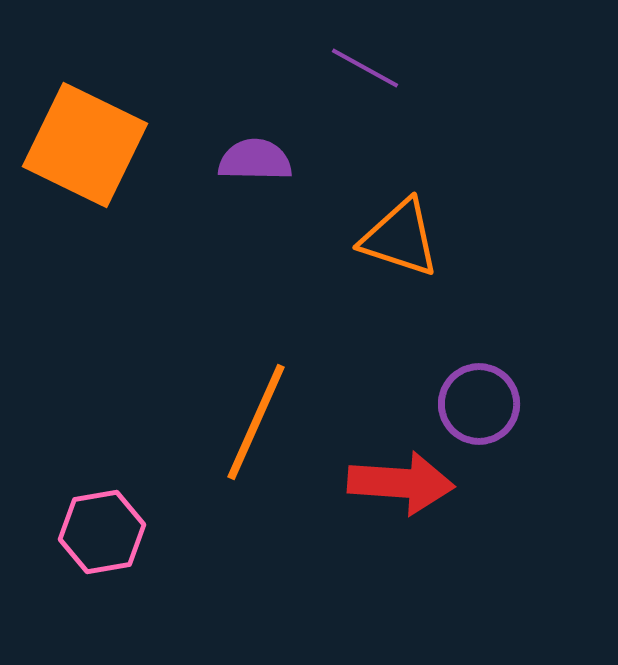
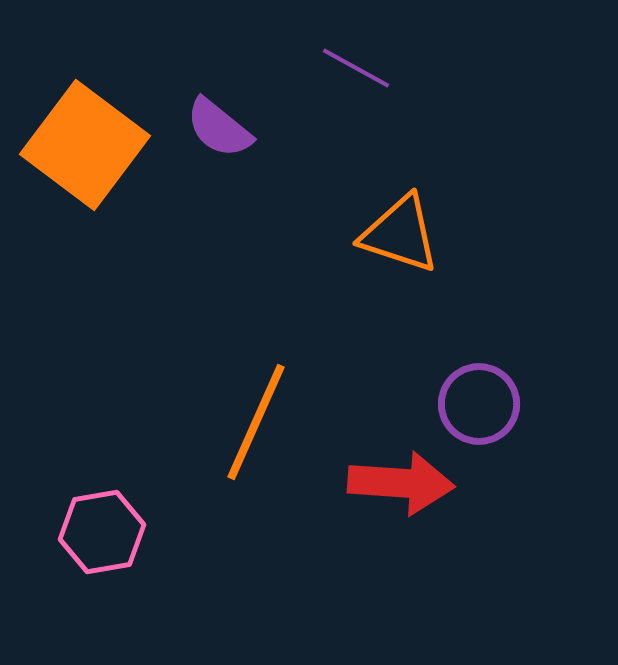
purple line: moved 9 px left
orange square: rotated 11 degrees clockwise
purple semicircle: moved 36 px left, 32 px up; rotated 142 degrees counterclockwise
orange triangle: moved 4 px up
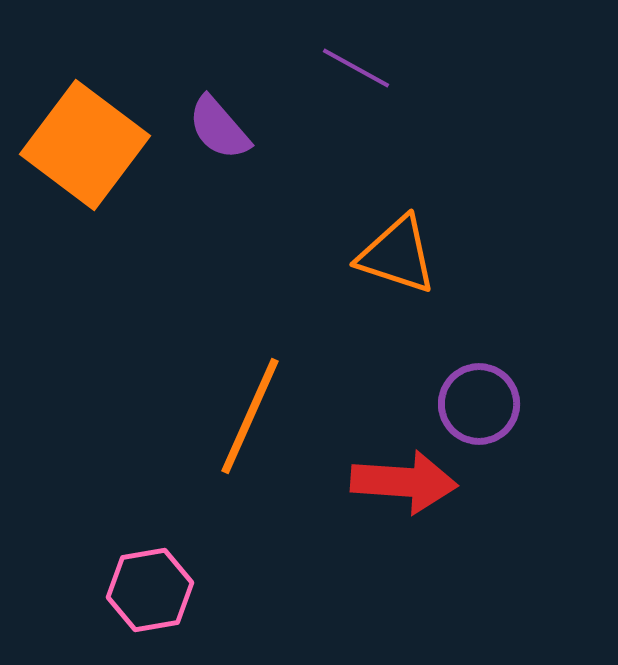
purple semicircle: rotated 10 degrees clockwise
orange triangle: moved 3 px left, 21 px down
orange line: moved 6 px left, 6 px up
red arrow: moved 3 px right, 1 px up
pink hexagon: moved 48 px right, 58 px down
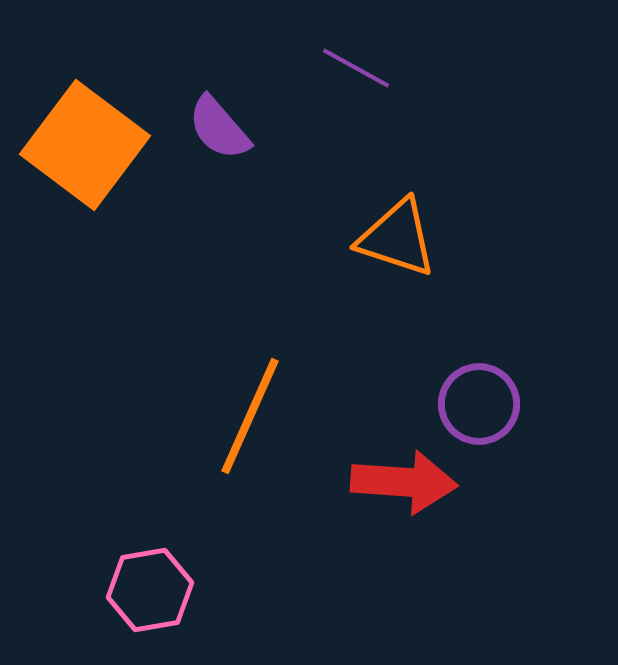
orange triangle: moved 17 px up
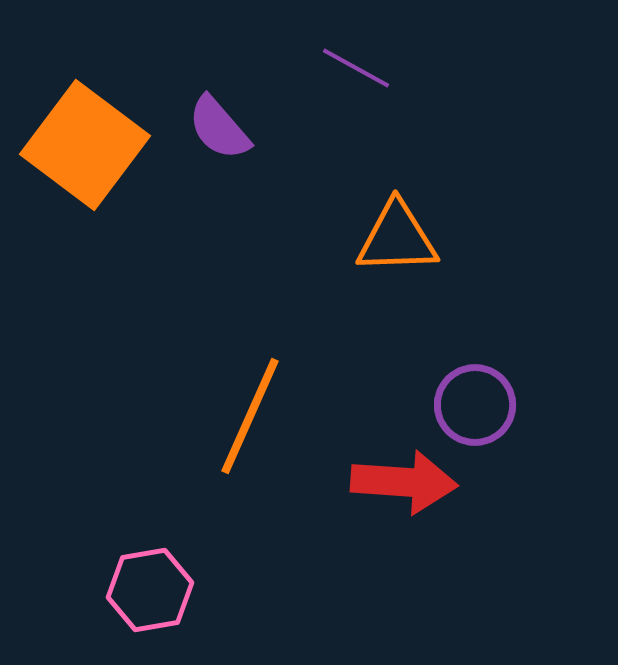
orange triangle: rotated 20 degrees counterclockwise
purple circle: moved 4 px left, 1 px down
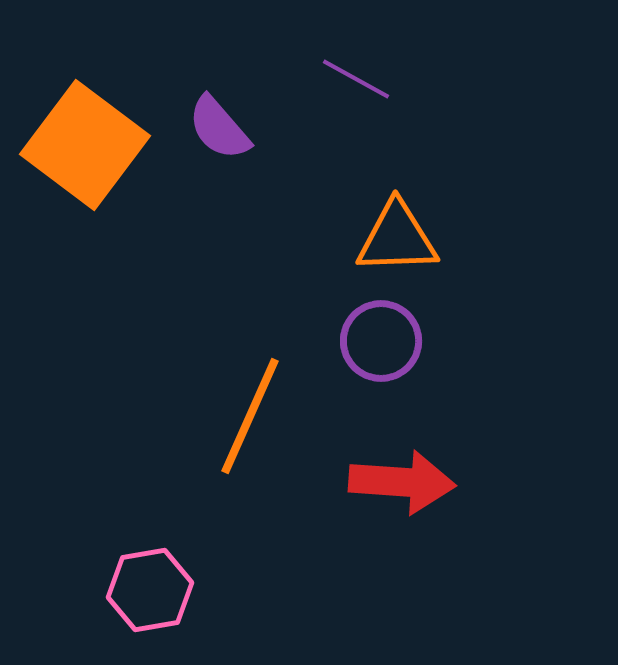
purple line: moved 11 px down
purple circle: moved 94 px left, 64 px up
red arrow: moved 2 px left
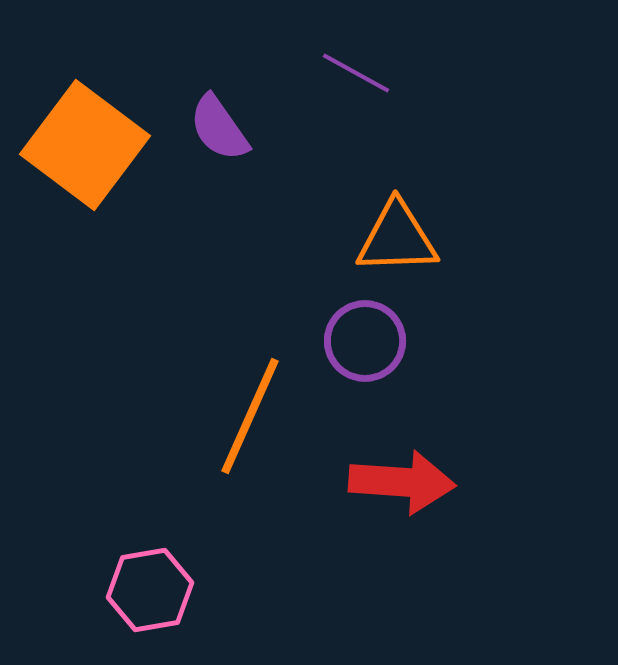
purple line: moved 6 px up
purple semicircle: rotated 6 degrees clockwise
purple circle: moved 16 px left
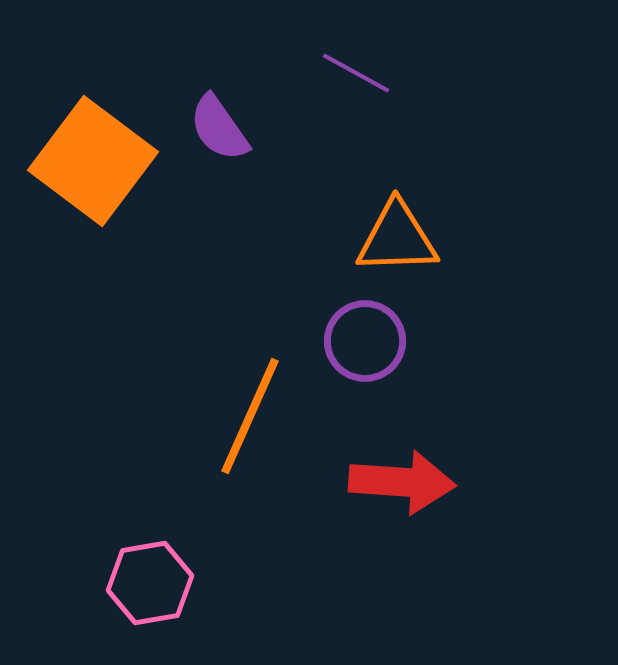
orange square: moved 8 px right, 16 px down
pink hexagon: moved 7 px up
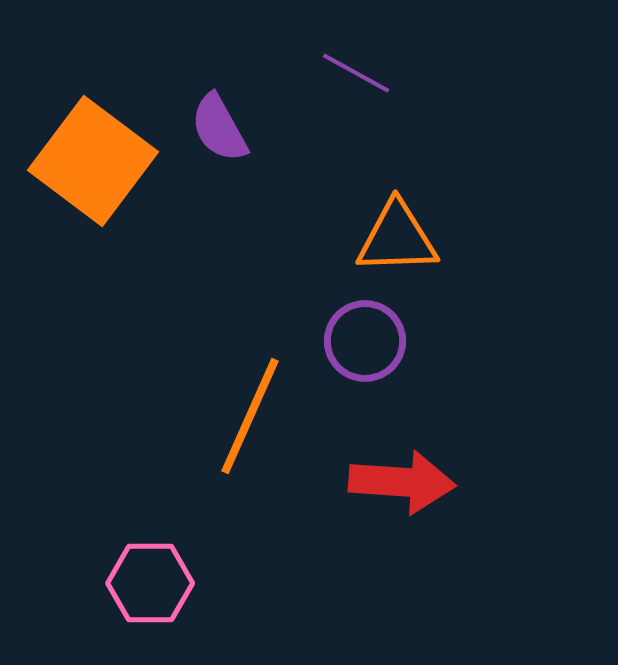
purple semicircle: rotated 6 degrees clockwise
pink hexagon: rotated 10 degrees clockwise
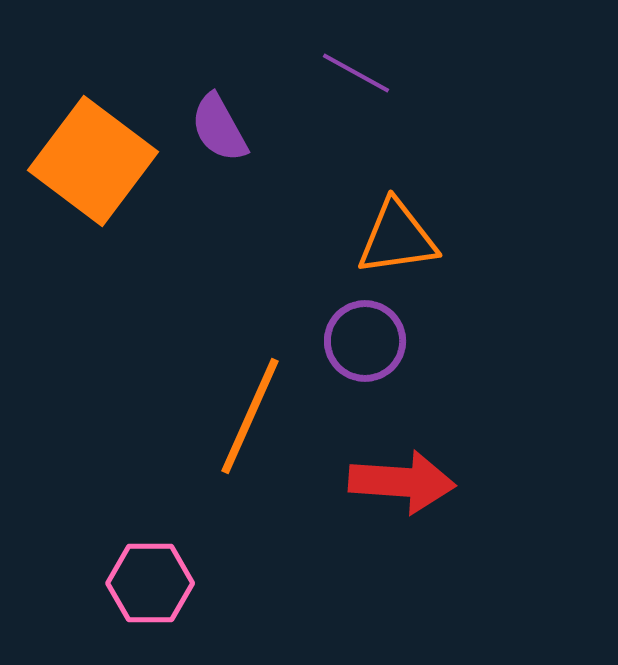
orange triangle: rotated 6 degrees counterclockwise
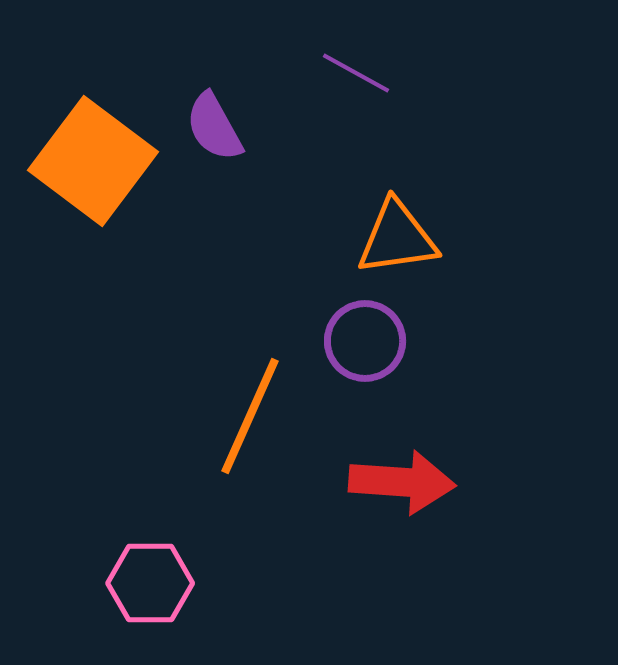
purple semicircle: moved 5 px left, 1 px up
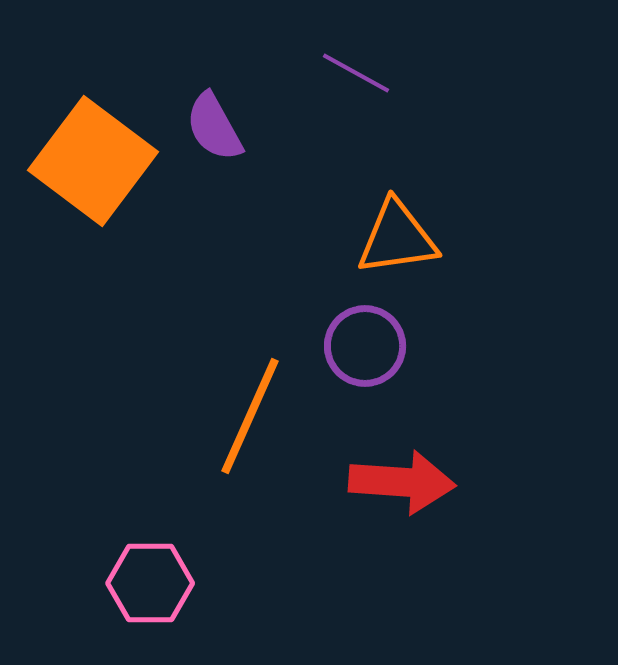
purple circle: moved 5 px down
